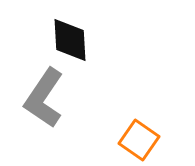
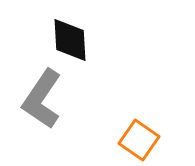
gray L-shape: moved 2 px left, 1 px down
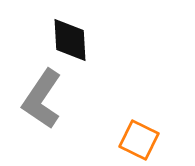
orange square: rotated 9 degrees counterclockwise
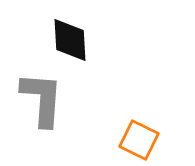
gray L-shape: rotated 150 degrees clockwise
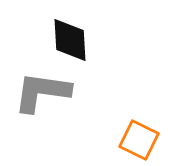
gray L-shape: moved 7 px up; rotated 86 degrees counterclockwise
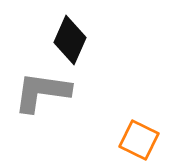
black diamond: rotated 27 degrees clockwise
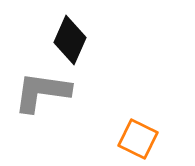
orange square: moved 1 px left, 1 px up
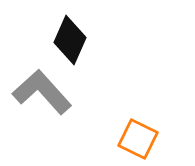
gray L-shape: rotated 40 degrees clockwise
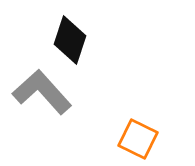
black diamond: rotated 6 degrees counterclockwise
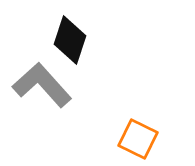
gray L-shape: moved 7 px up
